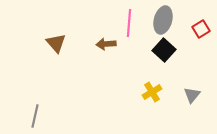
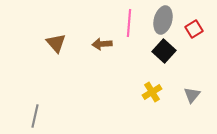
red square: moved 7 px left
brown arrow: moved 4 px left
black square: moved 1 px down
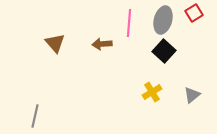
red square: moved 16 px up
brown triangle: moved 1 px left
gray triangle: rotated 12 degrees clockwise
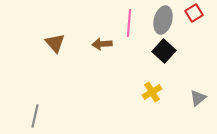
gray triangle: moved 6 px right, 3 px down
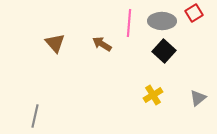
gray ellipse: moved 1 px left, 1 px down; rotated 76 degrees clockwise
brown arrow: rotated 36 degrees clockwise
yellow cross: moved 1 px right, 3 px down
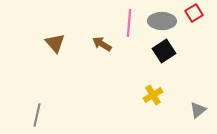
black square: rotated 15 degrees clockwise
gray triangle: moved 12 px down
gray line: moved 2 px right, 1 px up
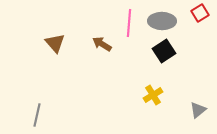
red square: moved 6 px right
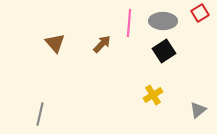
gray ellipse: moved 1 px right
brown arrow: rotated 102 degrees clockwise
gray line: moved 3 px right, 1 px up
